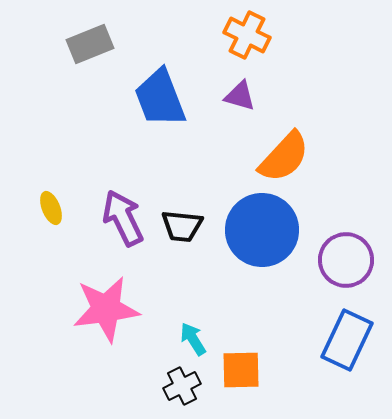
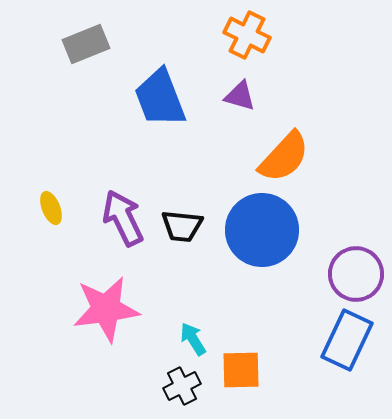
gray rectangle: moved 4 px left
purple circle: moved 10 px right, 14 px down
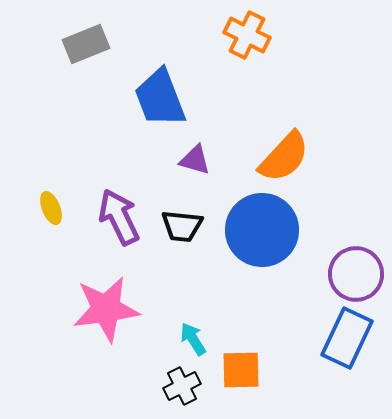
purple triangle: moved 45 px left, 64 px down
purple arrow: moved 4 px left, 1 px up
blue rectangle: moved 2 px up
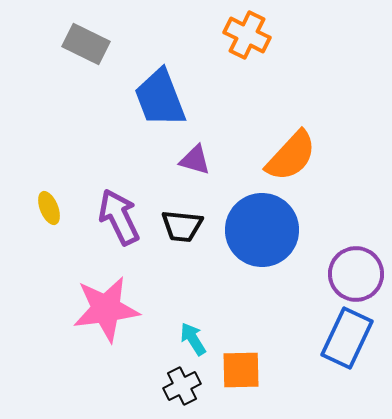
gray rectangle: rotated 48 degrees clockwise
orange semicircle: moved 7 px right, 1 px up
yellow ellipse: moved 2 px left
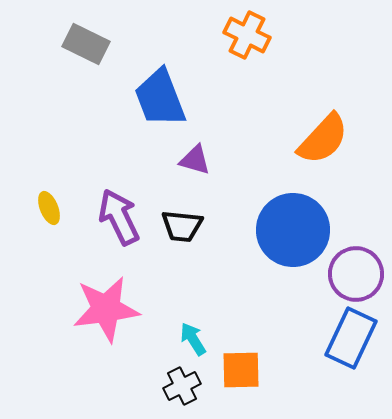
orange semicircle: moved 32 px right, 17 px up
blue circle: moved 31 px right
blue rectangle: moved 4 px right
